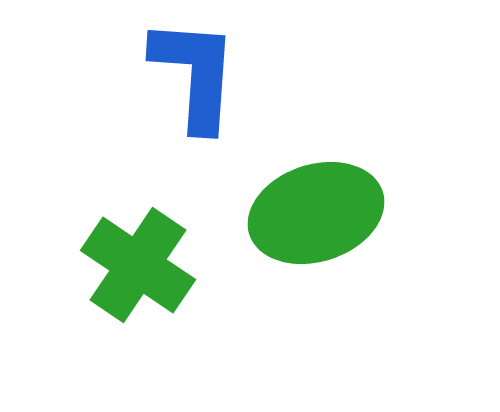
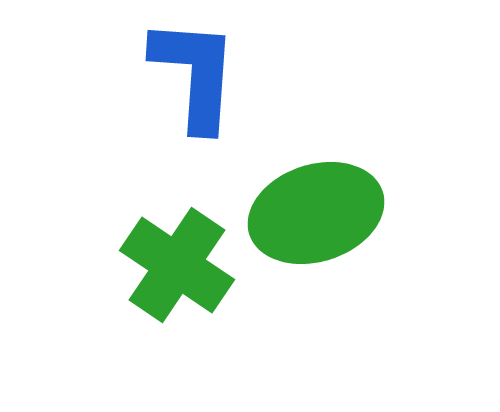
green cross: moved 39 px right
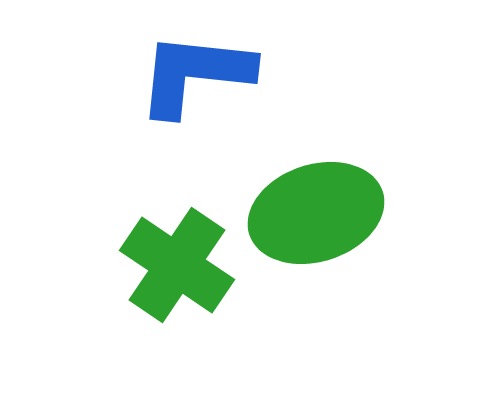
blue L-shape: rotated 88 degrees counterclockwise
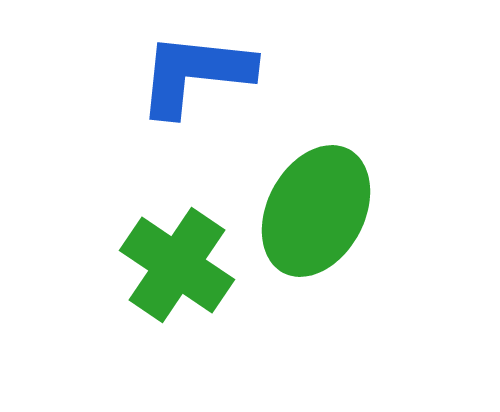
green ellipse: moved 2 px up; rotated 44 degrees counterclockwise
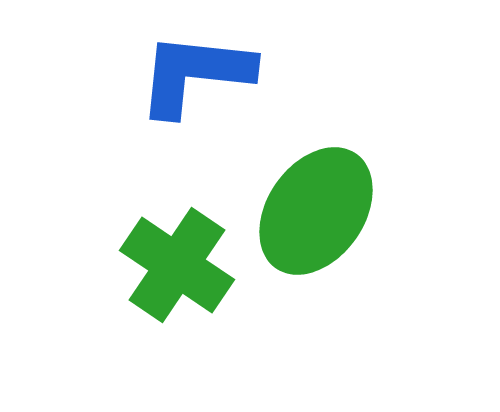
green ellipse: rotated 7 degrees clockwise
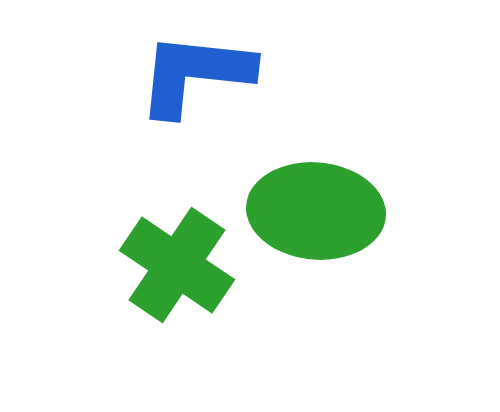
green ellipse: rotated 60 degrees clockwise
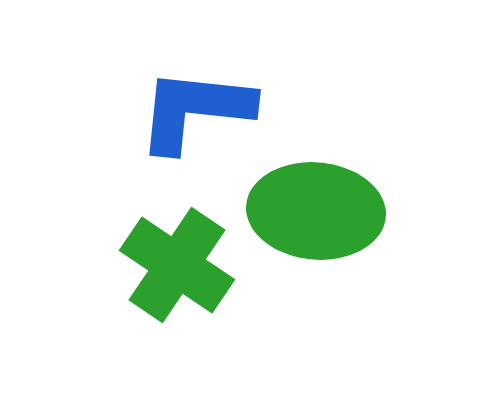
blue L-shape: moved 36 px down
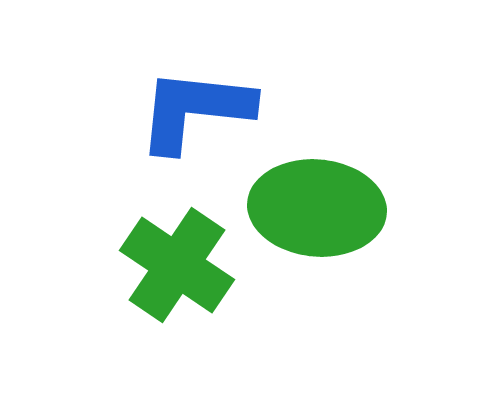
green ellipse: moved 1 px right, 3 px up
